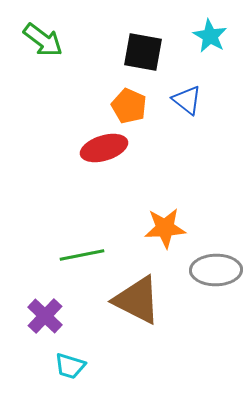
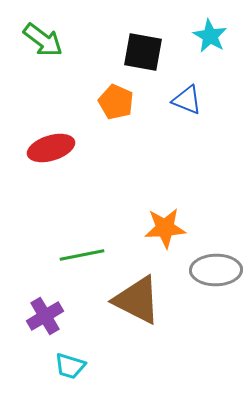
blue triangle: rotated 16 degrees counterclockwise
orange pentagon: moved 13 px left, 4 px up
red ellipse: moved 53 px left
purple cross: rotated 15 degrees clockwise
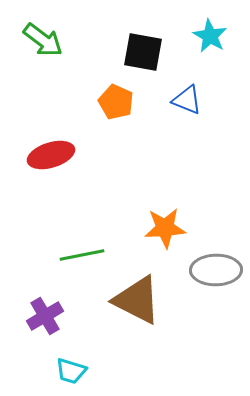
red ellipse: moved 7 px down
cyan trapezoid: moved 1 px right, 5 px down
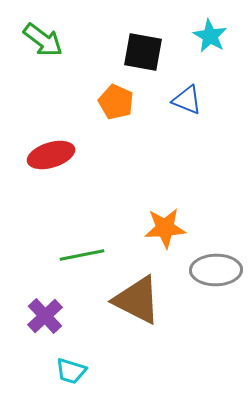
purple cross: rotated 12 degrees counterclockwise
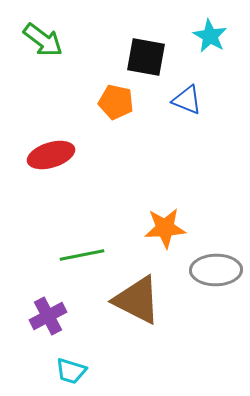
black square: moved 3 px right, 5 px down
orange pentagon: rotated 12 degrees counterclockwise
purple cross: moved 3 px right; rotated 15 degrees clockwise
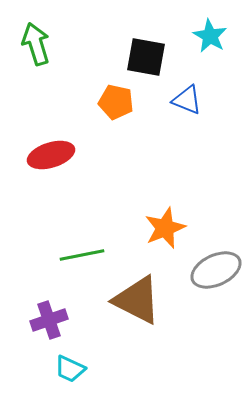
green arrow: moved 7 px left, 4 px down; rotated 144 degrees counterclockwise
orange star: rotated 18 degrees counterclockwise
gray ellipse: rotated 24 degrees counterclockwise
purple cross: moved 1 px right, 4 px down; rotated 9 degrees clockwise
cyan trapezoid: moved 1 px left, 2 px up; rotated 8 degrees clockwise
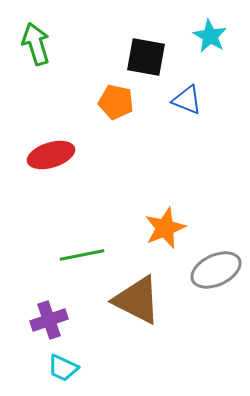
cyan trapezoid: moved 7 px left, 1 px up
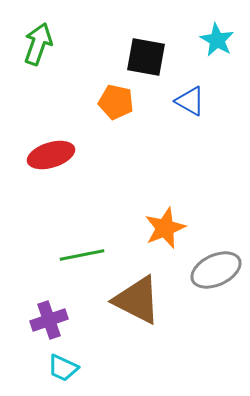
cyan star: moved 7 px right, 4 px down
green arrow: moved 2 px right; rotated 36 degrees clockwise
blue triangle: moved 3 px right, 1 px down; rotated 8 degrees clockwise
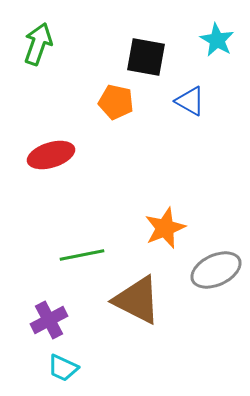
purple cross: rotated 9 degrees counterclockwise
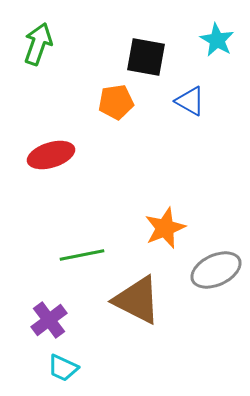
orange pentagon: rotated 20 degrees counterclockwise
purple cross: rotated 9 degrees counterclockwise
